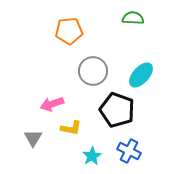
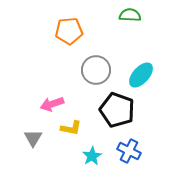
green semicircle: moved 3 px left, 3 px up
gray circle: moved 3 px right, 1 px up
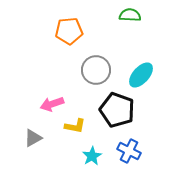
yellow L-shape: moved 4 px right, 2 px up
gray triangle: rotated 30 degrees clockwise
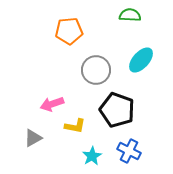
cyan ellipse: moved 15 px up
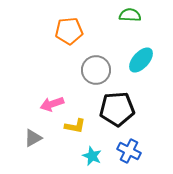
black pentagon: moved 1 px up; rotated 24 degrees counterclockwise
cyan star: rotated 18 degrees counterclockwise
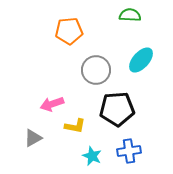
blue cross: rotated 35 degrees counterclockwise
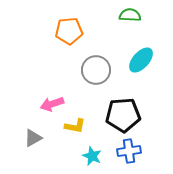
black pentagon: moved 6 px right, 6 px down
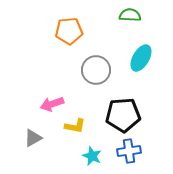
cyan ellipse: moved 2 px up; rotated 12 degrees counterclockwise
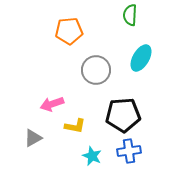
green semicircle: rotated 90 degrees counterclockwise
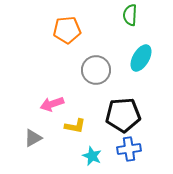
orange pentagon: moved 2 px left, 1 px up
blue cross: moved 2 px up
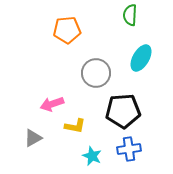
gray circle: moved 3 px down
black pentagon: moved 4 px up
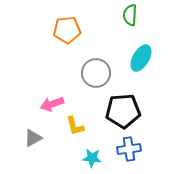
yellow L-shape: rotated 65 degrees clockwise
cyan star: moved 2 px down; rotated 18 degrees counterclockwise
